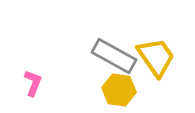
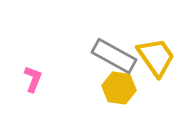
pink L-shape: moved 4 px up
yellow hexagon: moved 2 px up
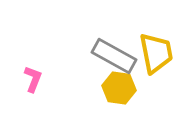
yellow trapezoid: moved 4 px up; rotated 24 degrees clockwise
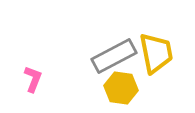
gray rectangle: rotated 57 degrees counterclockwise
yellow hexagon: moved 2 px right
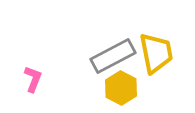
gray rectangle: moved 1 px left
yellow hexagon: rotated 20 degrees clockwise
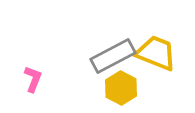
yellow trapezoid: rotated 57 degrees counterclockwise
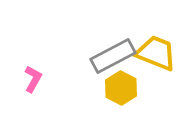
pink L-shape: rotated 8 degrees clockwise
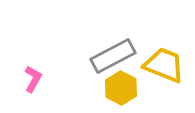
yellow trapezoid: moved 8 px right, 12 px down
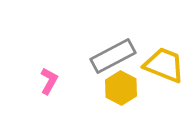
pink L-shape: moved 16 px right, 2 px down
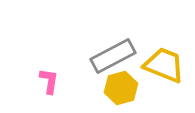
pink L-shape: rotated 20 degrees counterclockwise
yellow hexagon: rotated 16 degrees clockwise
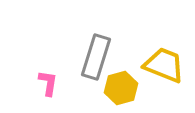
gray rectangle: moved 17 px left, 1 px down; rotated 45 degrees counterclockwise
pink L-shape: moved 1 px left, 2 px down
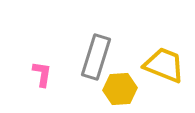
pink L-shape: moved 6 px left, 9 px up
yellow hexagon: moved 1 px left, 1 px down; rotated 12 degrees clockwise
